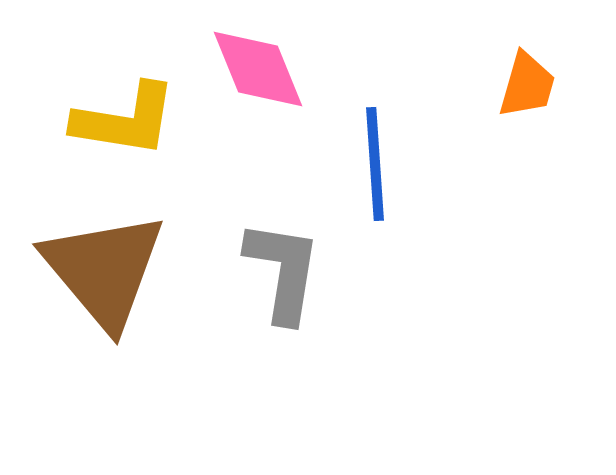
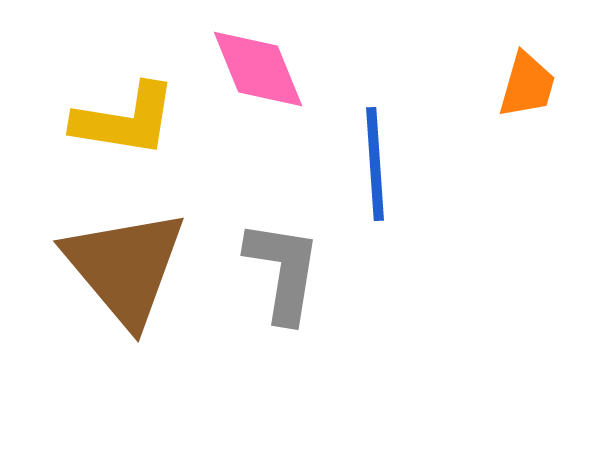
brown triangle: moved 21 px right, 3 px up
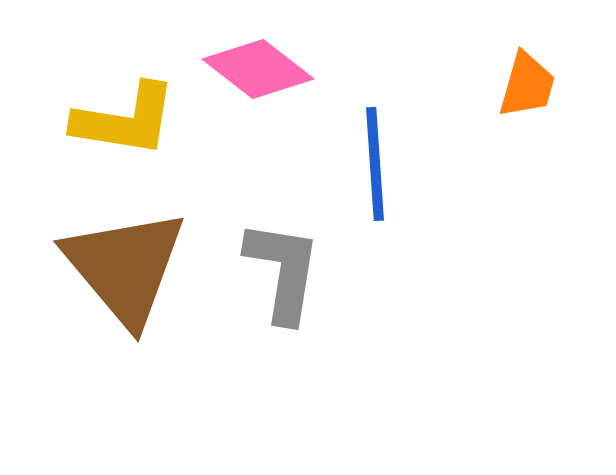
pink diamond: rotated 30 degrees counterclockwise
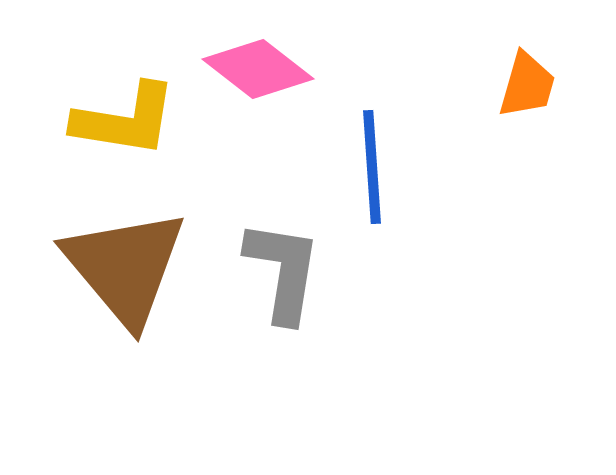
blue line: moved 3 px left, 3 px down
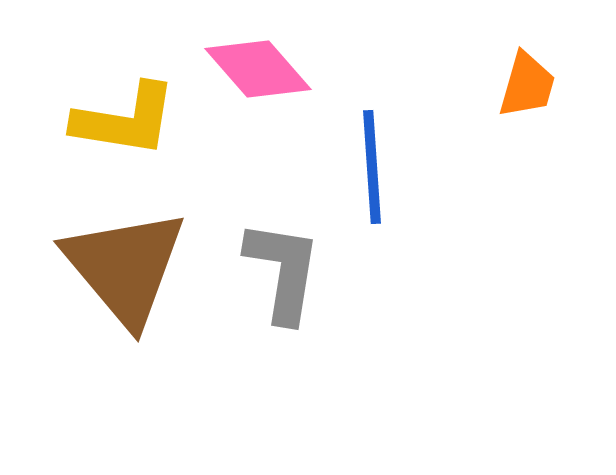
pink diamond: rotated 11 degrees clockwise
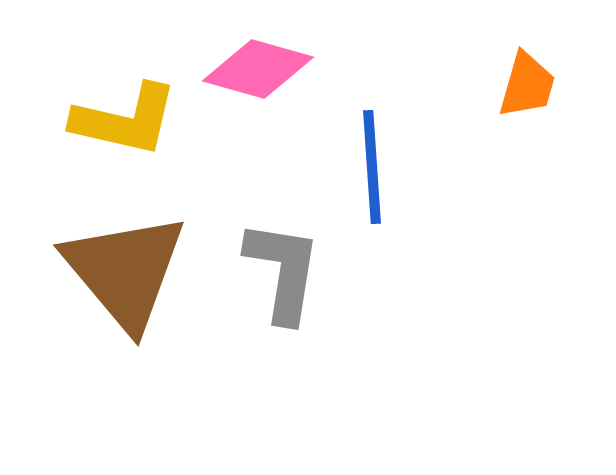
pink diamond: rotated 33 degrees counterclockwise
yellow L-shape: rotated 4 degrees clockwise
brown triangle: moved 4 px down
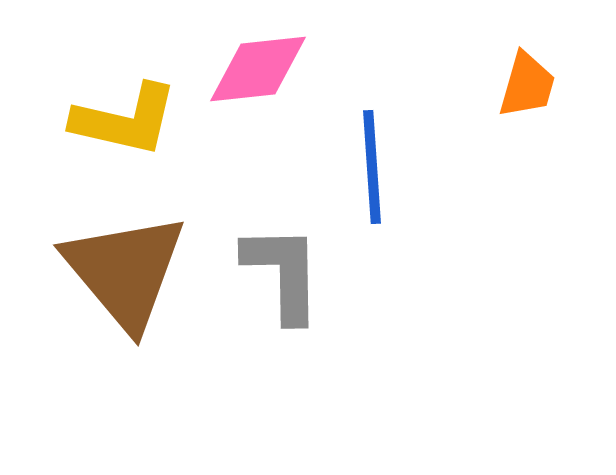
pink diamond: rotated 22 degrees counterclockwise
gray L-shape: moved 2 px down; rotated 10 degrees counterclockwise
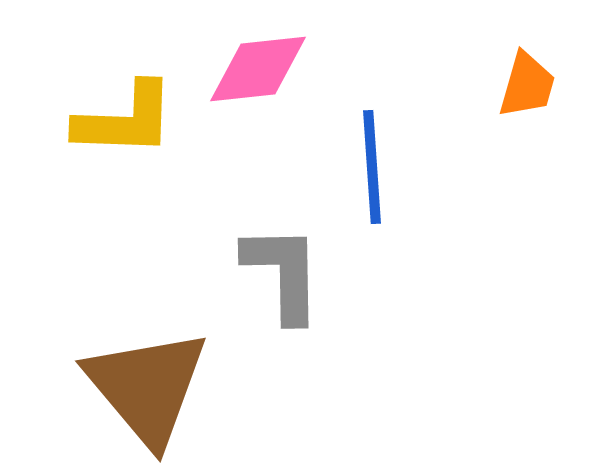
yellow L-shape: rotated 11 degrees counterclockwise
brown triangle: moved 22 px right, 116 px down
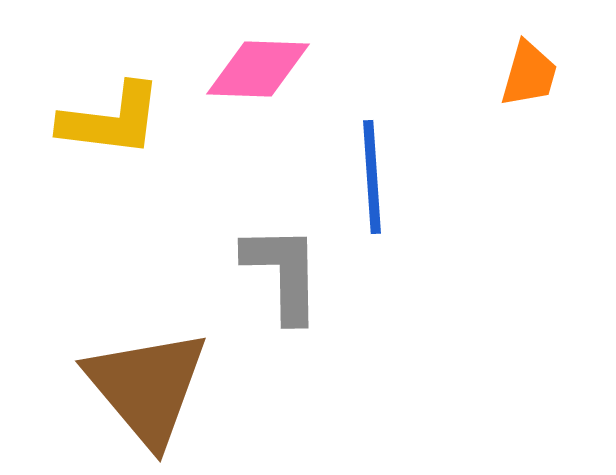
pink diamond: rotated 8 degrees clockwise
orange trapezoid: moved 2 px right, 11 px up
yellow L-shape: moved 14 px left; rotated 5 degrees clockwise
blue line: moved 10 px down
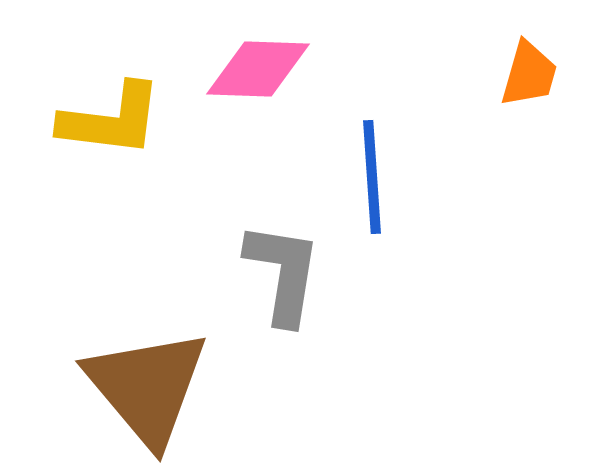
gray L-shape: rotated 10 degrees clockwise
